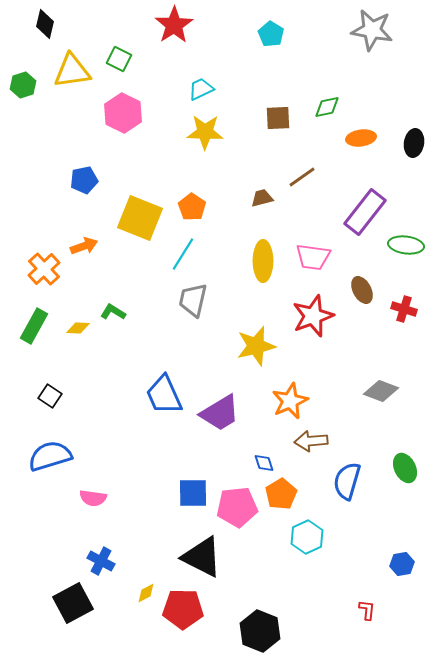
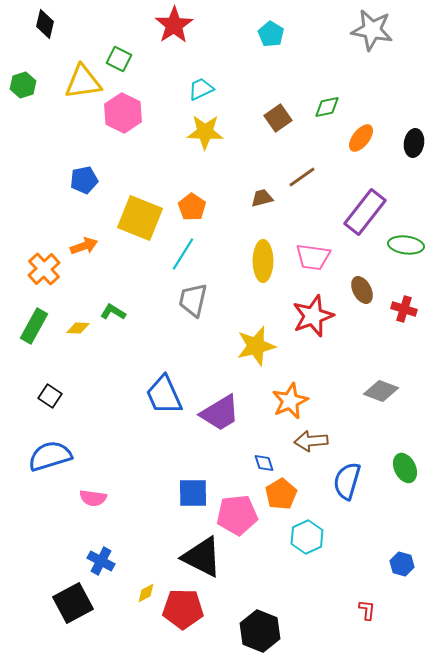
yellow triangle at (72, 71): moved 11 px right, 11 px down
brown square at (278, 118): rotated 32 degrees counterclockwise
orange ellipse at (361, 138): rotated 44 degrees counterclockwise
pink pentagon at (237, 507): moved 8 px down
blue hexagon at (402, 564): rotated 25 degrees clockwise
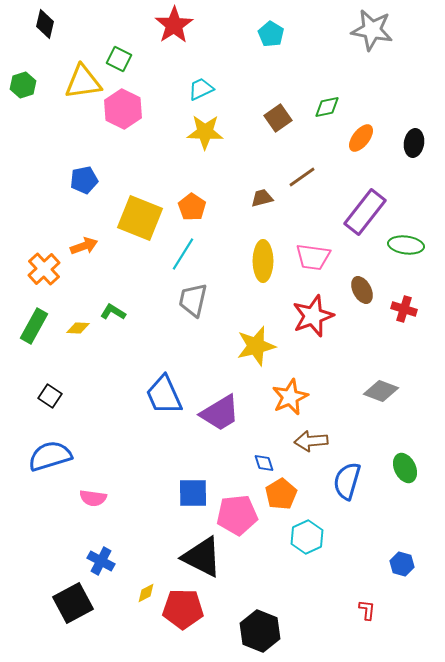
pink hexagon at (123, 113): moved 4 px up
orange star at (290, 401): moved 4 px up
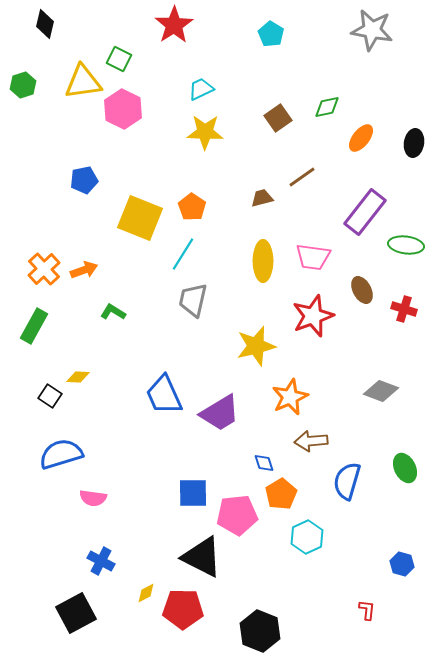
orange arrow at (84, 246): moved 24 px down
yellow diamond at (78, 328): moved 49 px down
blue semicircle at (50, 456): moved 11 px right, 2 px up
black square at (73, 603): moved 3 px right, 10 px down
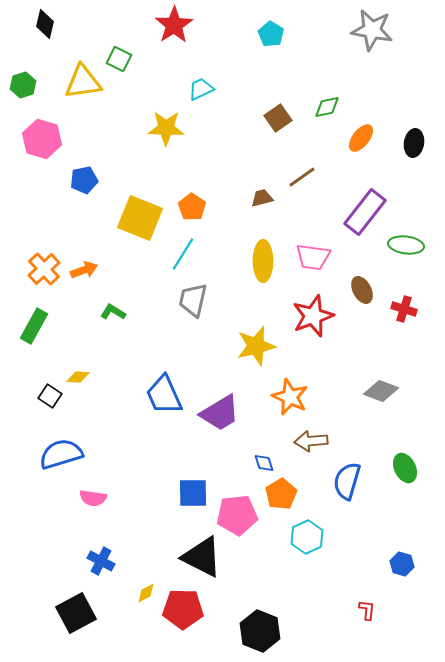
pink hexagon at (123, 109): moved 81 px left, 30 px down; rotated 9 degrees counterclockwise
yellow star at (205, 132): moved 39 px left, 4 px up
orange star at (290, 397): rotated 24 degrees counterclockwise
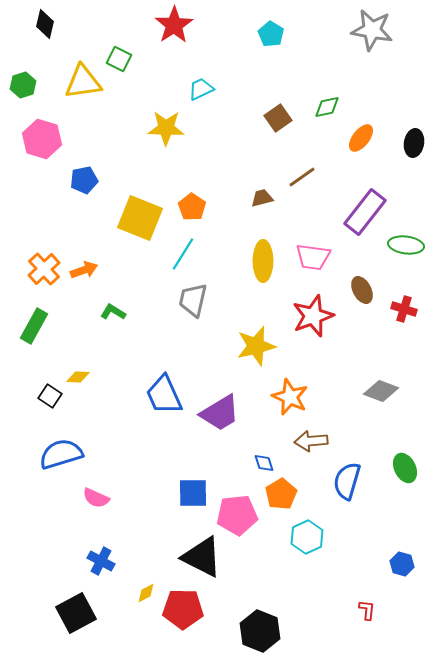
pink semicircle at (93, 498): moved 3 px right; rotated 16 degrees clockwise
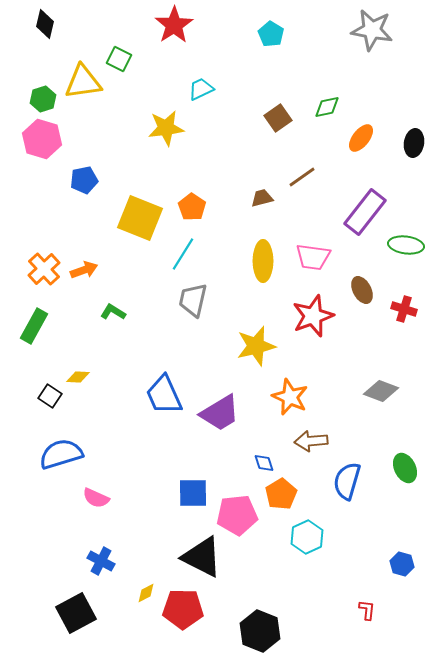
green hexagon at (23, 85): moved 20 px right, 14 px down
yellow star at (166, 128): rotated 9 degrees counterclockwise
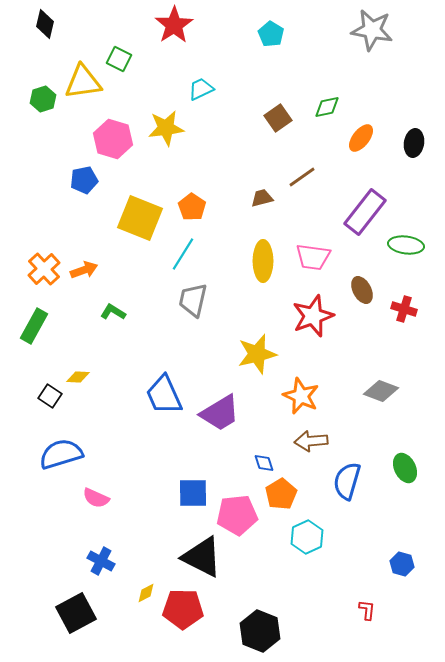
pink hexagon at (42, 139): moved 71 px right
yellow star at (256, 346): moved 1 px right, 8 px down
orange star at (290, 397): moved 11 px right, 1 px up
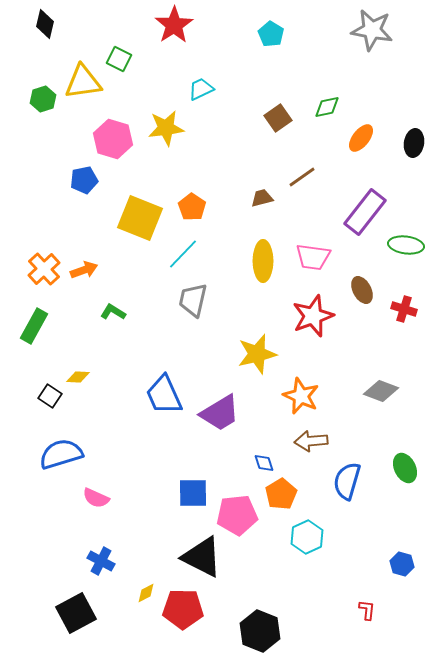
cyan line at (183, 254): rotated 12 degrees clockwise
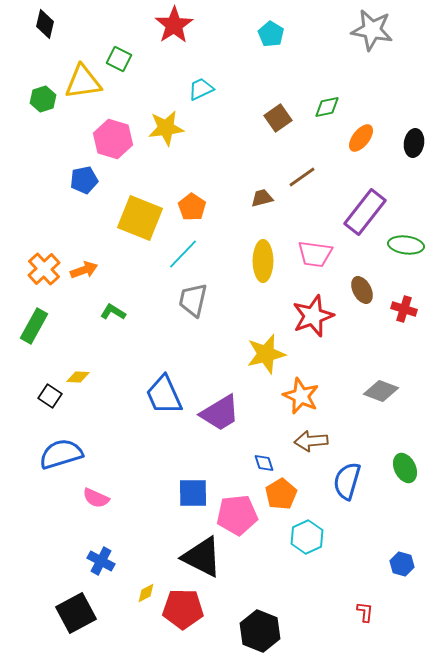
pink trapezoid at (313, 257): moved 2 px right, 3 px up
yellow star at (257, 354): moved 9 px right
red L-shape at (367, 610): moved 2 px left, 2 px down
